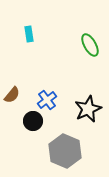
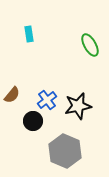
black star: moved 10 px left, 3 px up; rotated 12 degrees clockwise
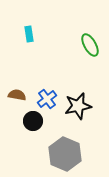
brown semicircle: moved 5 px right; rotated 120 degrees counterclockwise
blue cross: moved 1 px up
gray hexagon: moved 3 px down
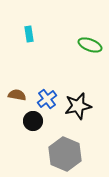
green ellipse: rotated 40 degrees counterclockwise
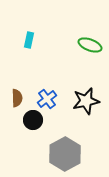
cyan rectangle: moved 6 px down; rotated 21 degrees clockwise
brown semicircle: moved 3 px down; rotated 78 degrees clockwise
black star: moved 8 px right, 5 px up
black circle: moved 1 px up
gray hexagon: rotated 8 degrees clockwise
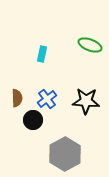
cyan rectangle: moved 13 px right, 14 px down
black star: rotated 16 degrees clockwise
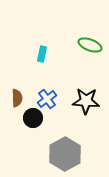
black circle: moved 2 px up
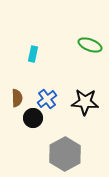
cyan rectangle: moved 9 px left
black star: moved 1 px left, 1 px down
